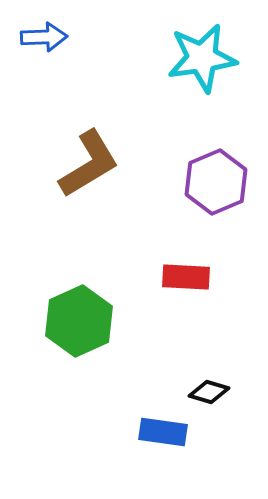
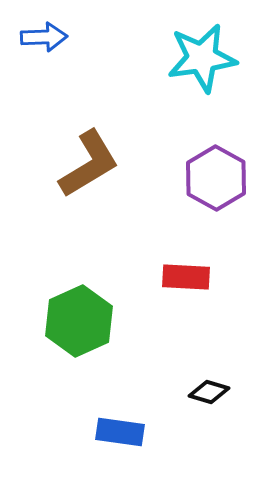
purple hexagon: moved 4 px up; rotated 8 degrees counterclockwise
blue rectangle: moved 43 px left
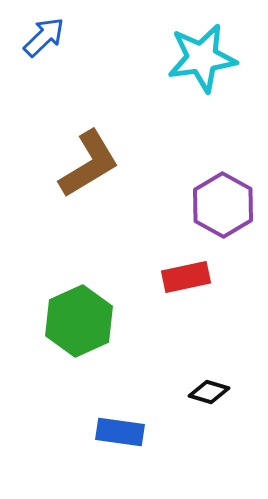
blue arrow: rotated 42 degrees counterclockwise
purple hexagon: moved 7 px right, 27 px down
red rectangle: rotated 15 degrees counterclockwise
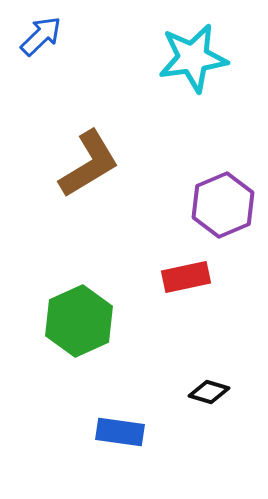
blue arrow: moved 3 px left, 1 px up
cyan star: moved 9 px left
purple hexagon: rotated 8 degrees clockwise
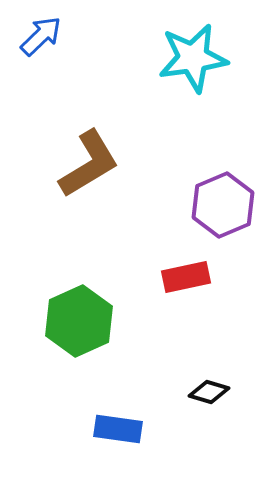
blue rectangle: moved 2 px left, 3 px up
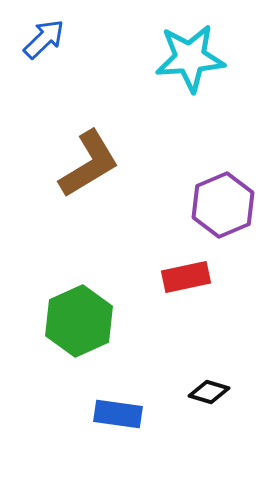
blue arrow: moved 3 px right, 3 px down
cyan star: moved 3 px left; rotated 4 degrees clockwise
blue rectangle: moved 15 px up
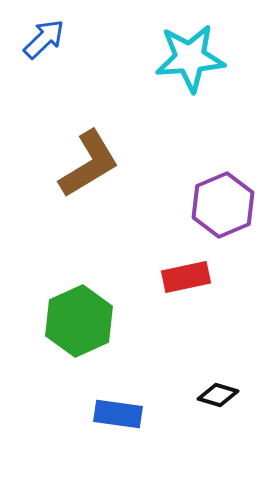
black diamond: moved 9 px right, 3 px down
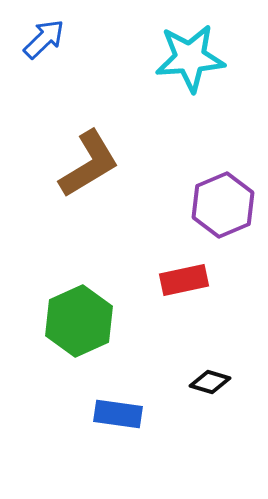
red rectangle: moved 2 px left, 3 px down
black diamond: moved 8 px left, 13 px up
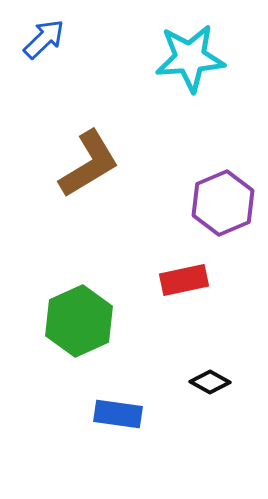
purple hexagon: moved 2 px up
black diamond: rotated 12 degrees clockwise
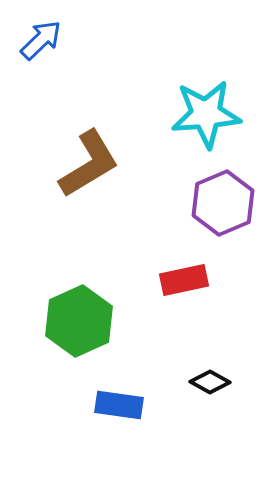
blue arrow: moved 3 px left, 1 px down
cyan star: moved 16 px right, 56 px down
blue rectangle: moved 1 px right, 9 px up
